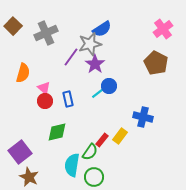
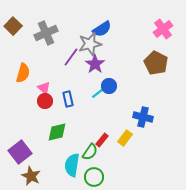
yellow rectangle: moved 5 px right, 2 px down
brown star: moved 2 px right, 1 px up
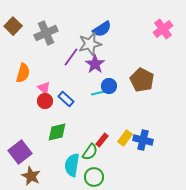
brown pentagon: moved 14 px left, 17 px down
cyan line: rotated 24 degrees clockwise
blue rectangle: moved 2 px left; rotated 35 degrees counterclockwise
blue cross: moved 23 px down
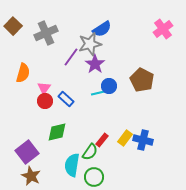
pink triangle: rotated 24 degrees clockwise
purple square: moved 7 px right
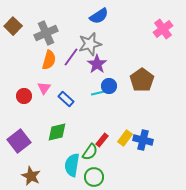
blue semicircle: moved 3 px left, 13 px up
purple star: moved 2 px right
orange semicircle: moved 26 px right, 13 px up
brown pentagon: rotated 10 degrees clockwise
red circle: moved 21 px left, 5 px up
purple square: moved 8 px left, 11 px up
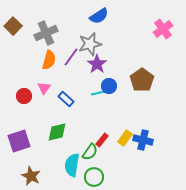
purple square: rotated 20 degrees clockwise
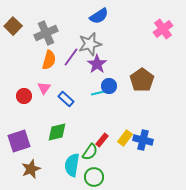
brown star: moved 7 px up; rotated 24 degrees clockwise
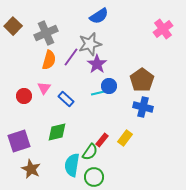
blue cross: moved 33 px up
brown star: rotated 24 degrees counterclockwise
